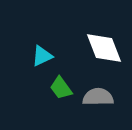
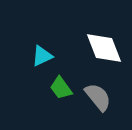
gray semicircle: rotated 52 degrees clockwise
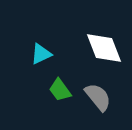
cyan triangle: moved 1 px left, 2 px up
green trapezoid: moved 1 px left, 2 px down
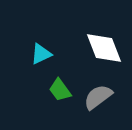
gray semicircle: rotated 88 degrees counterclockwise
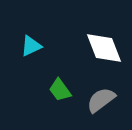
cyan triangle: moved 10 px left, 8 px up
gray semicircle: moved 3 px right, 3 px down
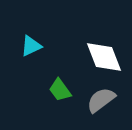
white diamond: moved 9 px down
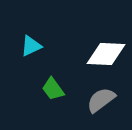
white diamond: moved 2 px right, 3 px up; rotated 66 degrees counterclockwise
green trapezoid: moved 7 px left, 1 px up
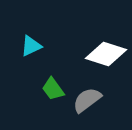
white diamond: rotated 15 degrees clockwise
gray semicircle: moved 14 px left
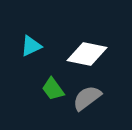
white diamond: moved 19 px left; rotated 6 degrees counterclockwise
gray semicircle: moved 2 px up
